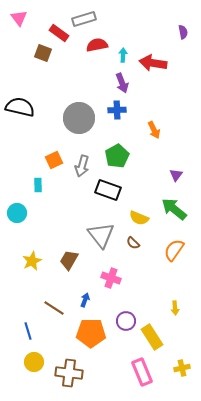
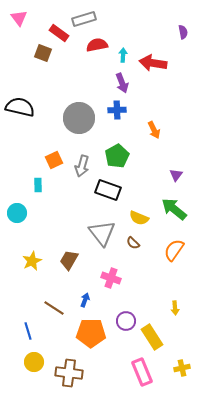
gray triangle: moved 1 px right, 2 px up
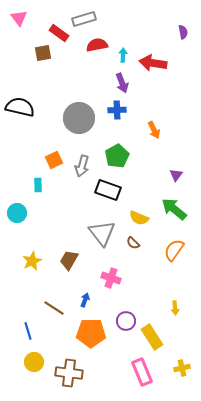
brown square: rotated 30 degrees counterclockwise
